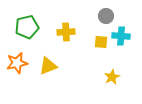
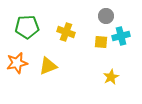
green pentagon: rotated 10 degrees clockwise
yellow cross: rotated 24 degrees clockwise
cyan cross: rotated 18 degrees counterclockwise
yellow star: moved 1 px left
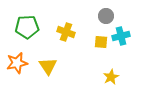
yellow triangle: rotated 42 degrees counterclockwise
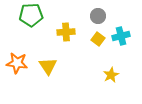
gray circle: moved 8 px left
green pentagon: moved 4 px right, 12 px up
yellow cross: rotated 24 degrees counterclockwise
yellow square: moved 3 px left, 3 px up; rotated 32 degrees clockwise
orange star: rotated 20 degrees clockwise
yellow star: moved 2 px up
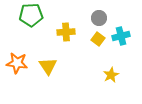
gray circle: moved 1 px right, 2 px down
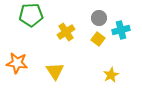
yellow cross: rotated 30 degrees counterclockwise
cyan cross: moved 6 px up
yellow triangle: moved 7 px right, 5 px down
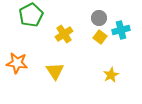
green pentagon: rotated 25 degrees counterclockwise
yellow cross: moved 2 px left, 2 px down
yellow square: moved 2 px right, 2 px up
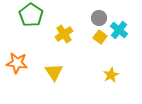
green pentagon: rotated 10 degrees counterclockwise
cyan cross: moved 2 px left; rotated 36 degrees counterclockwise
yellow triangle: moved 1 px left, 1 px down
